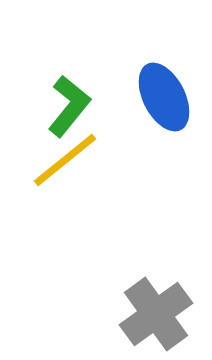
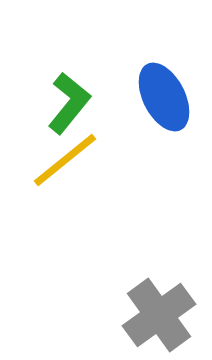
green L-shape: moved 3 px up
gray cross: moved 3 px right, 1 px down
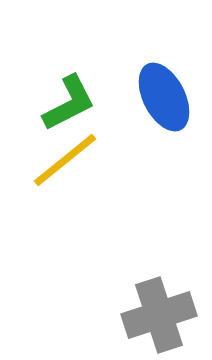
green L-shape: rotated 24 degrees clockwise
gray cross: rotated 18 degrees clockwise
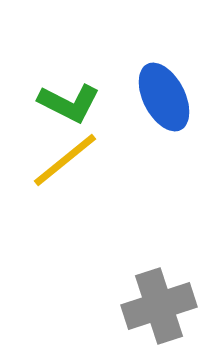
green L-shape: rotated 54 degrees clockwise
gray cross: moved 9 px up
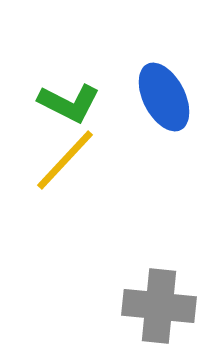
yellow line: rotated 8 degrees counterclockwise
gray cross: rotated 24 degrees clockwise
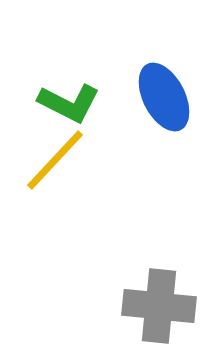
yellow line: moved 10 px left
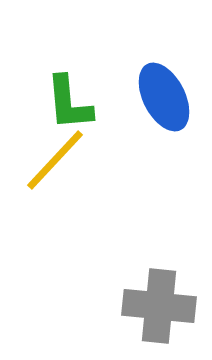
green L-shape: rotated 58 degrees clockwise
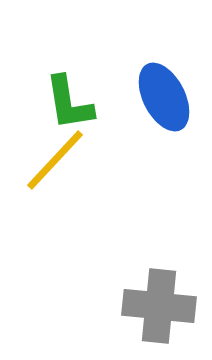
green L-shape: rotated 4 degrees counterclockwise
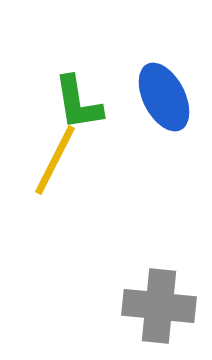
green L-shape: moved 9 px right
yellow line: rotated 16 degrees counterclockwise
